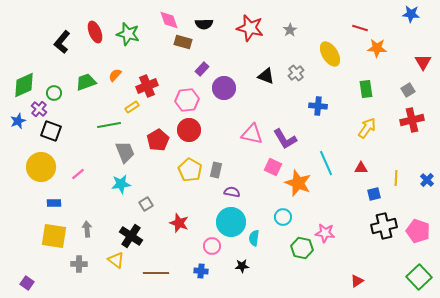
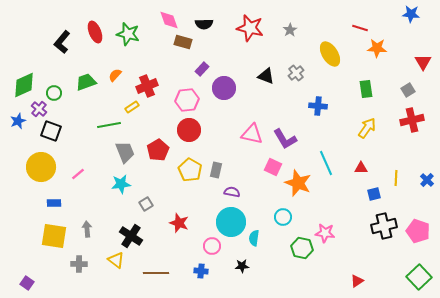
red pentagon at (158, 140): moved 10 px down
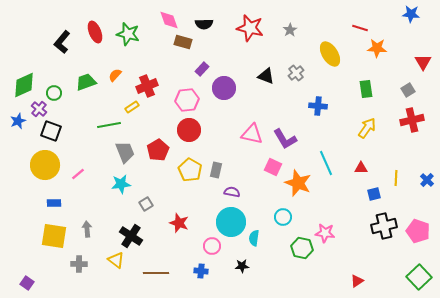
yellow circle at (41, 167): moved 4 px right, 2 px up
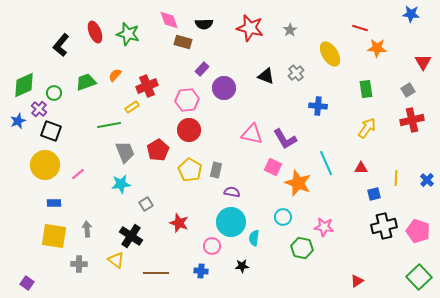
black L-shape at (62, 42): moved 1 px left, 3 px down
pink star at (325, 233): moved 1 px left, 6 px up
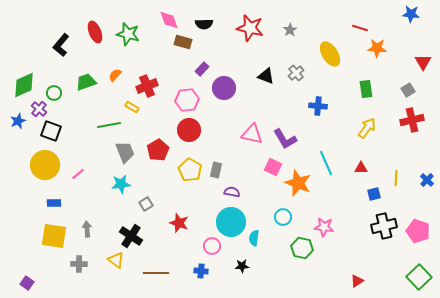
yellow rectangle at (132, 107): rotated 64 degrees clockwise
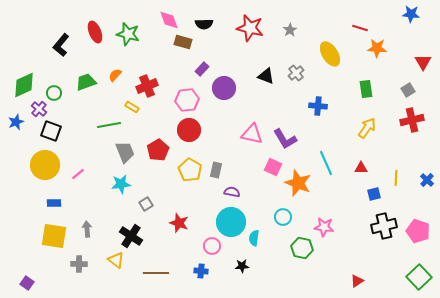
blue star at (18, 121): moved 2 px left, 1 px down
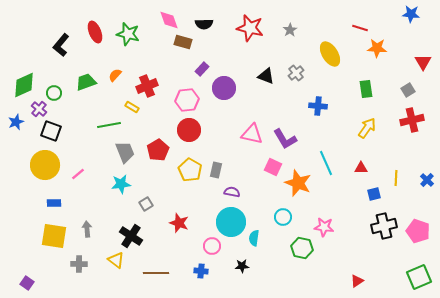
green square at (419, 277): rotated 20 degrees clockwise
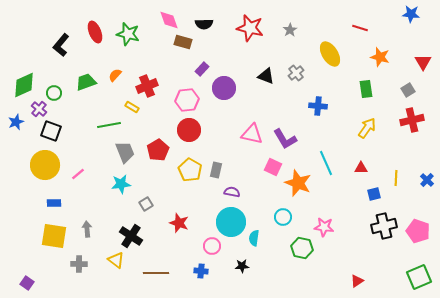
orange star at (377, 48): moved 3 px right, 9 px down; rotated 12 degrees clockwise
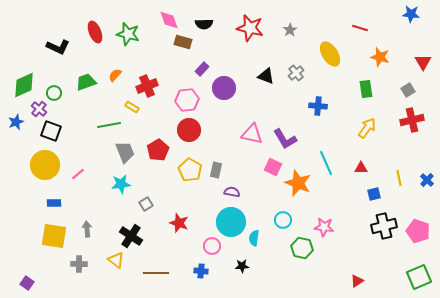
black L-shape at (61, 45): moved 3 px left, 2 px down; rotated 105 degrees counterclockwise
yellow line at (396, 178): moved 3 px right; rotated 14 degrees counterclockwise
cyan circle at (283, 217): moved 3 px down
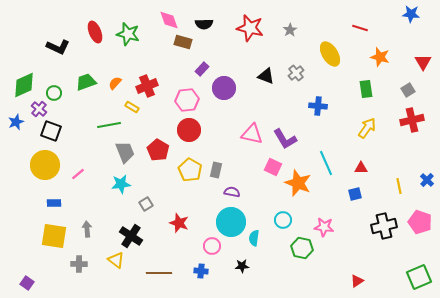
orange semicircle at (115, 75): moved 8 px down
red pentagon at (158, 150): rotated 10 degrees counterclockwise
yellow line at (399, 178): moved 8 px down
blue square at (374, 194): moved 19 px left
pink pentagon at (418, 231): moved 2 px right, 9 px up
brown line at (156, 273): moved 3 px right
